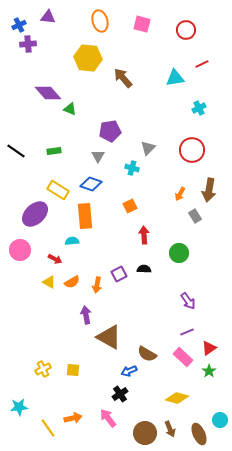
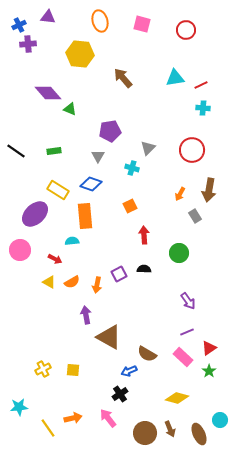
yellow hexagon at (88, 58): moved 8 px left, 4 px up
red line at (202, 64): moved 1 px left, 21 px down
cyan cross at (199, 108): moved 4 px right; rotated 32 degrees clockwise
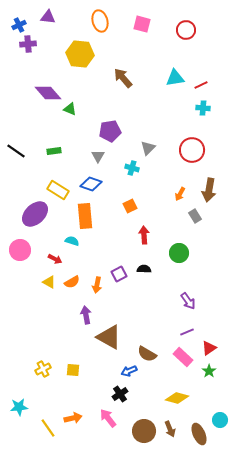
cyan semicircle at (72, 241): rotated 24 degrees clockwise
brown circle at (145, 433): moved 1 px left, 2 px up
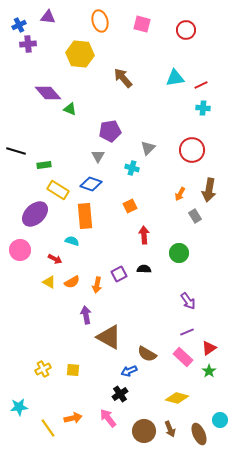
black line at (16, 151): rotated 18 degrees counterclockwise
green rectangle at (54, 151): moved 10 px left, 14 px down
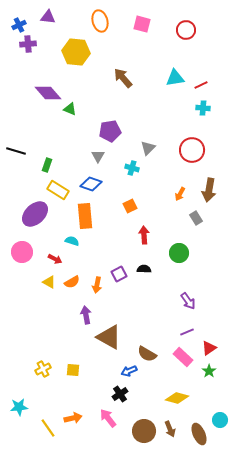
yellow hexagon at (80, 54): moved 4 px left, 2 px up
green rectangle at (44, 165): moved 3 px right; rotated 64 degrees counterclockwise
gray rectangle at (195, 216): moved 1 px right, 2 px down
pink circle at (20, 250): moved 2 px right, 2 px down
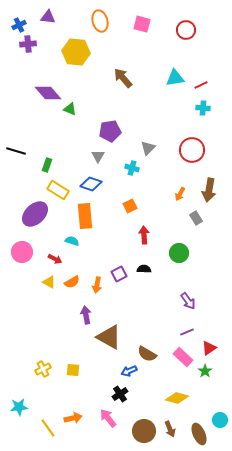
green star at (209, 371): moved 4 px left
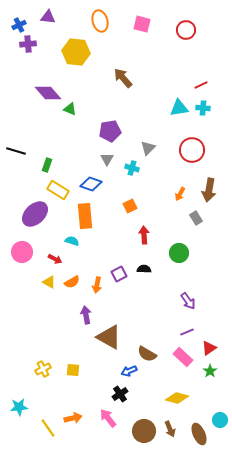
cyan triangle at (175, 78): moved 4 px right, 30 px down
gray triangle at (98, 156): moved 9 px right, 3 px down
green star at (205, 371): moved 5 px right
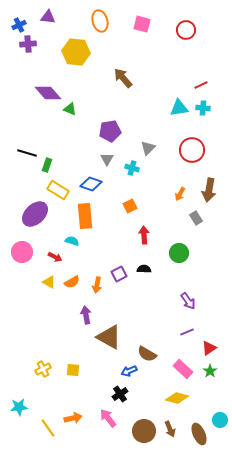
black line at (16, 151): moved 11 px right, 2 px down
red arrow at (55, 259): moved 2 px up
pink rectangle at (183, 357): moved 12 px down
